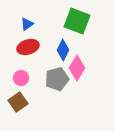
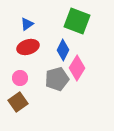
pink circle: moved 1 px left
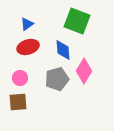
blue diamond: rotated 30 degrees counterclockwise
pink diamond: moved 7 px right, 3 px down
brown square: rotated 30 degrees clockwise
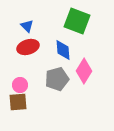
blue triangle: moved 2 px down; rotated 40 degrees counterclockwise
pink circle: moved 7 px down
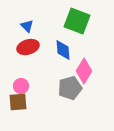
gray pentagon: moved 13 px right, 9 px down
pink circle: moved 1 px right, 1 px down
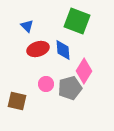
red ellipse: moved 10 px right, 2 px down
pink circle: moved 25 px right, 2 px up
brown square: moved 1 px left, 1 px up; rotated 18 degrees clockwise
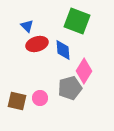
red ellipse: moved 1 px left, 5 px up
pink circle: moved 6 px left, 14 px down
